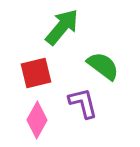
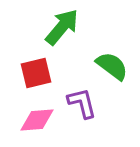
green semicircle: moved 9 px right
purple L-shape: moved 1 px left
pink diamond: rotated 57 degrees clockwise
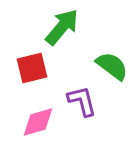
red square: moved 4 px left, 5 px up
purple L-shape: moved 2 px up
pink diamond: moved 1 px right, 2 px down; rotated 12 degrees counterclockwise
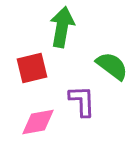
green arrow: rotated 30 degrees counterclockwise
purple L-shape: rotated 12 degrees clockwise
pink diamond: rotated 6 degrees clockwise
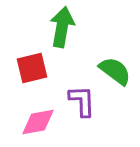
green semicircle: moved 3 px right, 5 px down
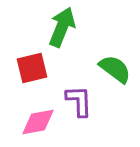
green arrow: rotated 12 degrees clockwise
green semicircle: moved 2 px up
purple L-shape: moved 3 px left
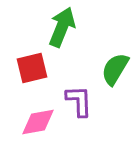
green semicircle: rotated 96 degrees counterclockwise
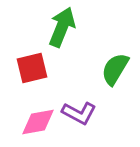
purple L-shape: moved 12 px down; rotated 120 degrees clockwise
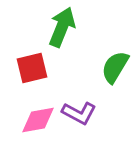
green semicircle: moved 2 px up
pink diamond: moved 2 px up
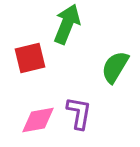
green arrow: moved 5 px right, 3 px up
red square: moved 2 px left, 10 px up
purple L-shape: rotated 108 degrees counterclockwise
